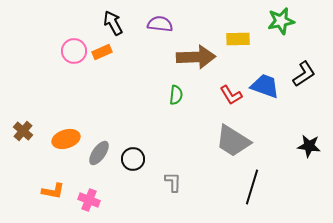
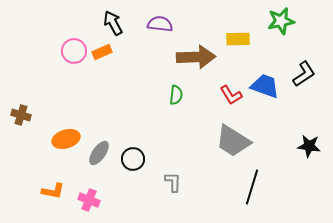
brown cross: moved 2 px left, 16 px up; rotated 24 degrees counterclockwise
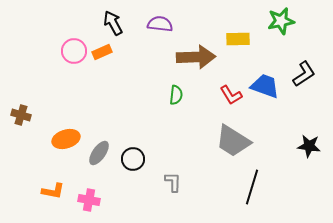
pink cross: rotated 10 degrees counterclockwise
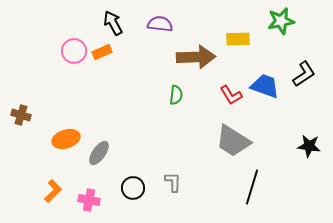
black circle: moved 29 px down
orange L-shape: rotated 55 degrees counterclockwise
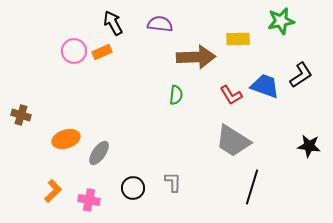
black L-shape: moved 3 px left, 1 px down
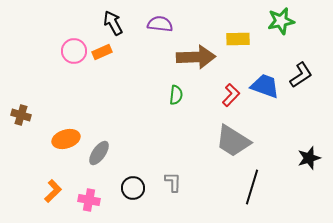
red L-shape: rotated 105 degrees counterclockwise
black star: moved 12 px down; rotated 25 degrees counterclockwise
